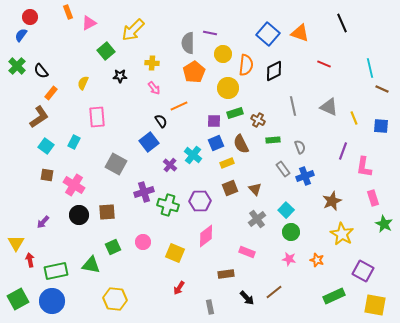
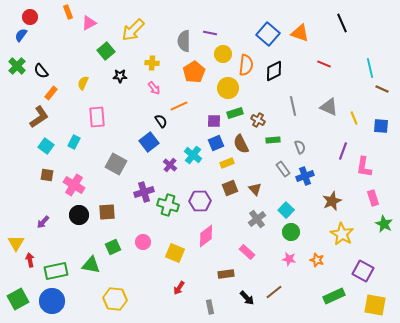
gray semicircle at (188, 43): moved 4 px left, 2 px up
pink rectangle at (247, 252): rotated 21 degrees clockwise
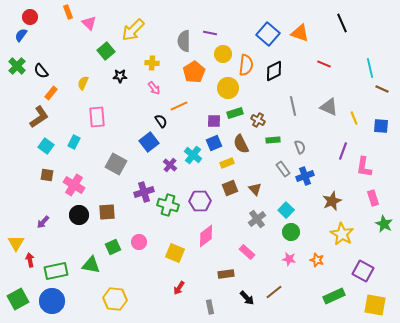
pink triangle at (89, 23): rotated 49 degrees counterclockwise
blue square at (216, 143): moved 2 px left
pink circle at (143, 242): moved 4 px left
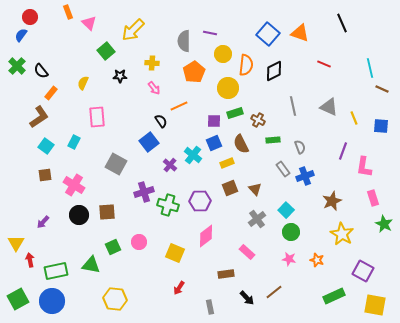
brown square at (47, 175): moved 2 px left; rotated 16 degrees counterclockwise
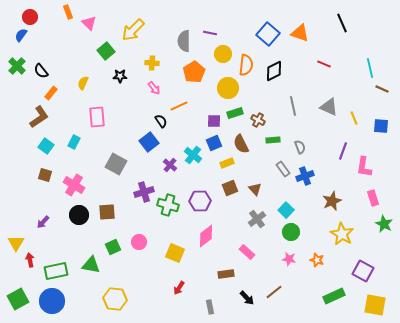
brown square at (45, 175): rotated 24 degrees clockwise
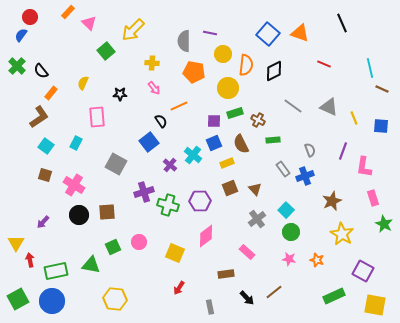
orange rectangle at (68, 12): rotated 64 degrees clockwise
orange pentagon at (194, 72): rotated 30 degrees counterclockwise
black star at (120, 76): moved 18 px down
gray line at (293, 106): rotated 42 degrees counterclockwise
cyan rectangle at (74, 142): moved 2 px right, 1 px down
gray semicircle at (300, 147): moved 10 px right, 3 px down
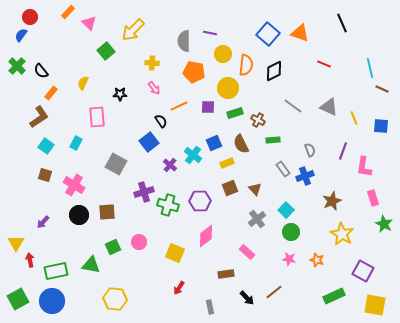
purple square at (214, 121): moved 6 px left, 14 px up
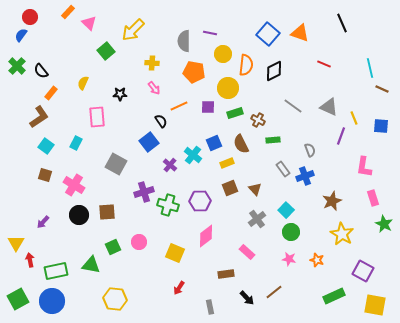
purple line at (343, 151): moved 2 px left, 15 px up
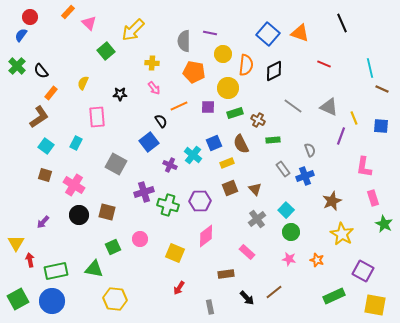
purple cross at (170, 165): rotated 16 degrees counterclockwise
brown square at (107, 212): rotated 18 degrees clockwise
pink circle at (139, 242): moved 1 px right, 3 px up
green triangle at (91, 265): moved 3 px right, 4 px down
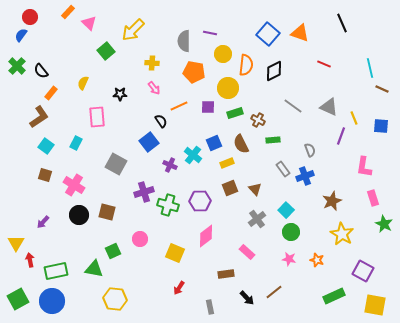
green square at (113, 247): moved 4 px down
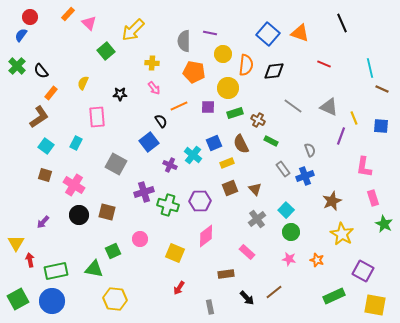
orange rectangle at (68, 12): moved 2 px down
black diamond at (274, 71): rotated 20 degrees clockwise
green rectangle at (273, 140): moved 2 px left, 1 px down; rotated 32 degrees clockwise
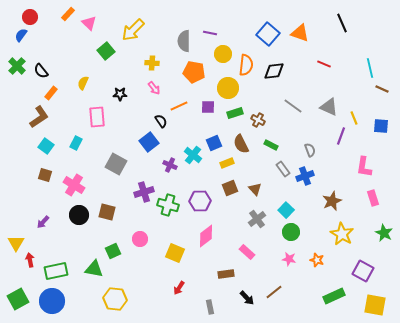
green rectangle at (271, 141): moved 4 px down
green star at (384, 224): moved 9 px down
